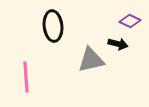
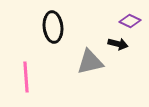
black ellipse: moved 1 px down
gray triangle: moved 1 px left, 2 px down
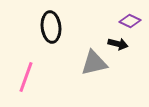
black ellipse: moved 2 px left
gray triangle: moved 4 px right, 1 px down
pink line: rotated 24 degrees clockwise
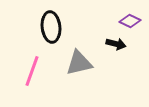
black arrow: moved 2 px left
gray triangle: moved 15 px left
pink line: moved 6 px right, 6 px up
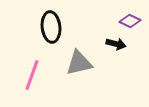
pink line: moved 4 px down
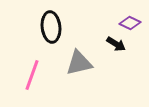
purple diamond: moved 2 px down
black arrow: rotated 18 degrees clockwise
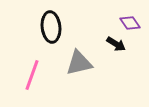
purple diamond: rotated 30 degrees clockwise
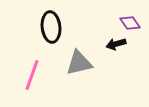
black arrow: rotated 132 degrees clockwise
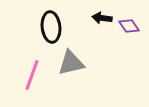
purple diamond: moved 1 px left, 3 px down
black arrow: moved 14 px left, 26 px up; rotated 24 degrees clockwise
gray triangle: moved 8 px left
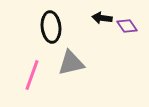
purple diamond: moved 2 px left
